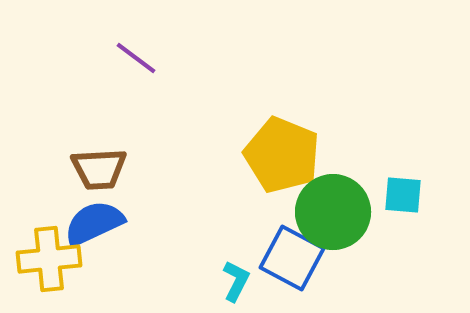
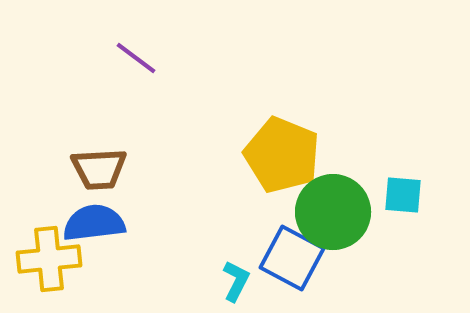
blue semicircle: rotated 18 degrees clockwise
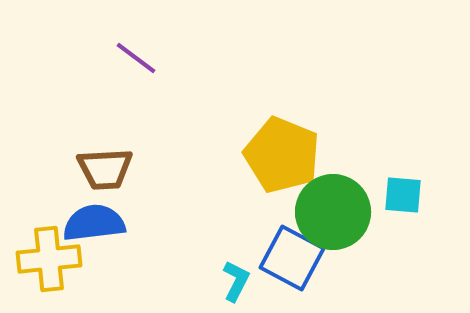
brown trapezoid: moved 6 px right
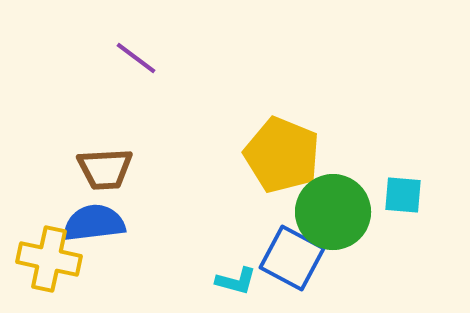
yellow cross: rotated 18 degrees clockwise
cyan L-shape: rotated 78 degrees clockwise
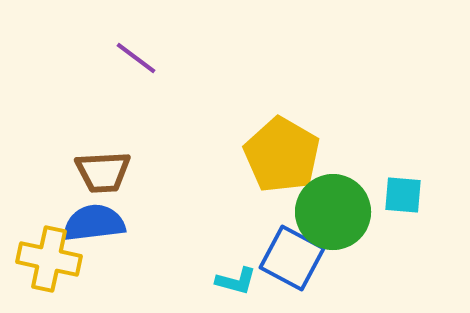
yellow pentagon: rotated 8 degrees clockwise
brown trapezoid: moved 2 px left, 3 px down
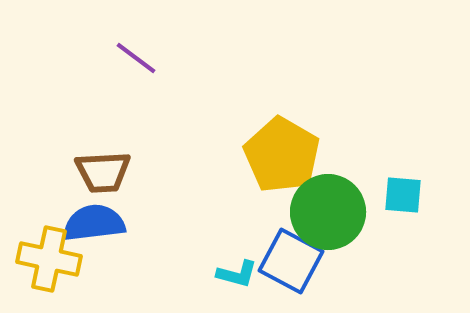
green circle: moved 5 px left
blue square: moved 1 px left, 3 px down
cyan L-shape: moved 1 px right, 7 px up
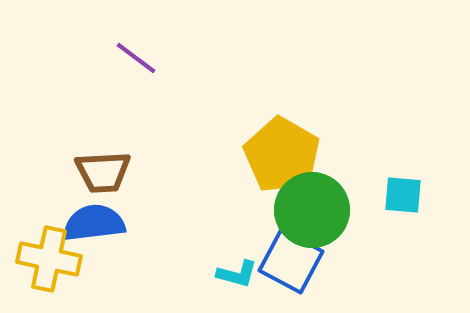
green circle: moved 16 px left, 2 px up
